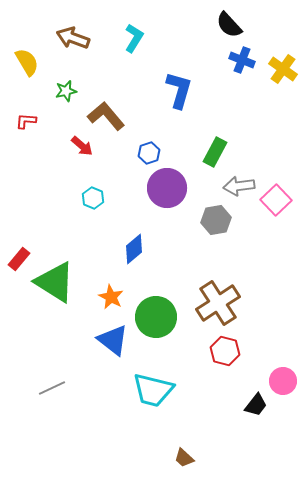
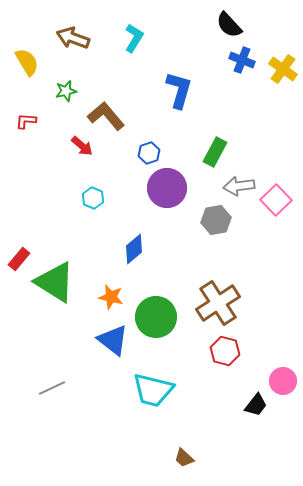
orange star: rotated 15 degrees counterclockwise
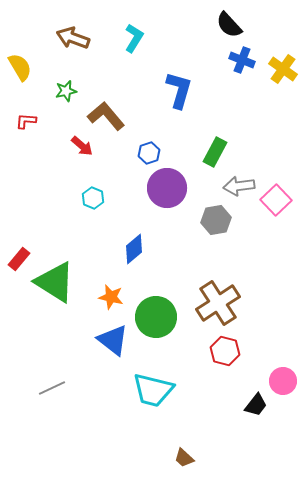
yellow semicircle: moved 7 px left, 5 px down
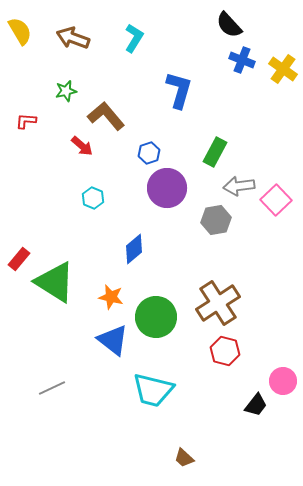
yellow semicircle: moved 36 px up
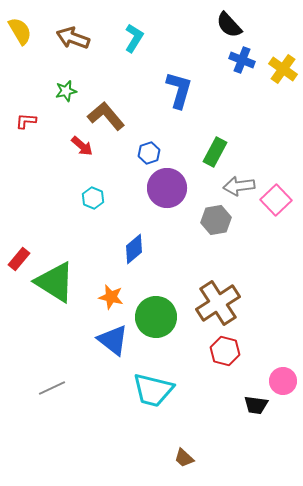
black trapezoid: rotated 60 degrees clockwise
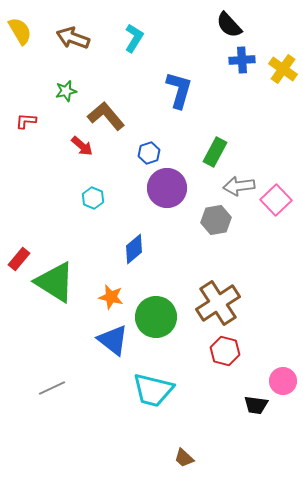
blue cross: rotated 25 degrees counterclockwise
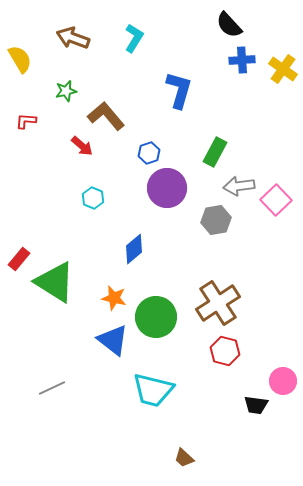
yellow semicircle: moved 28 px down
orange star: moved 3 px right, 1 px down
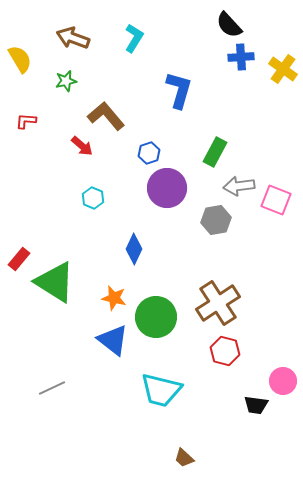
blue cross: moved 1 px left, 3 px up
green star: moved 10 px up
pink square: rotated 24 degrees counterclockwise
blue diamond: rotated 24 degrees counterclockwise
cyan trapezoid: moved 8 px right
